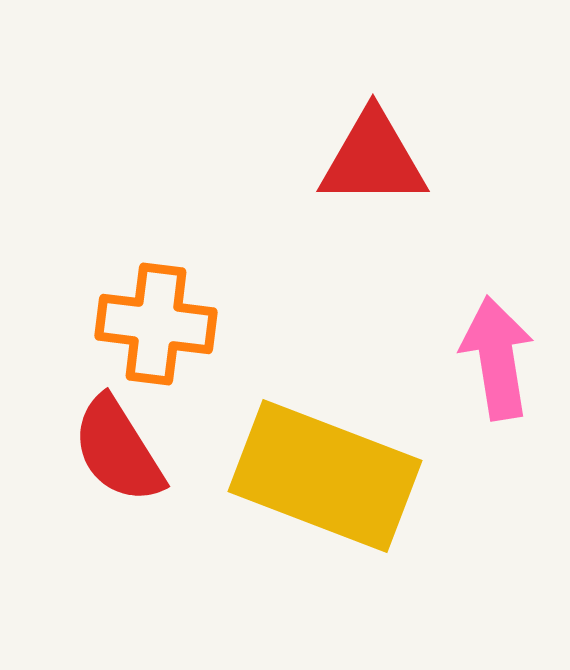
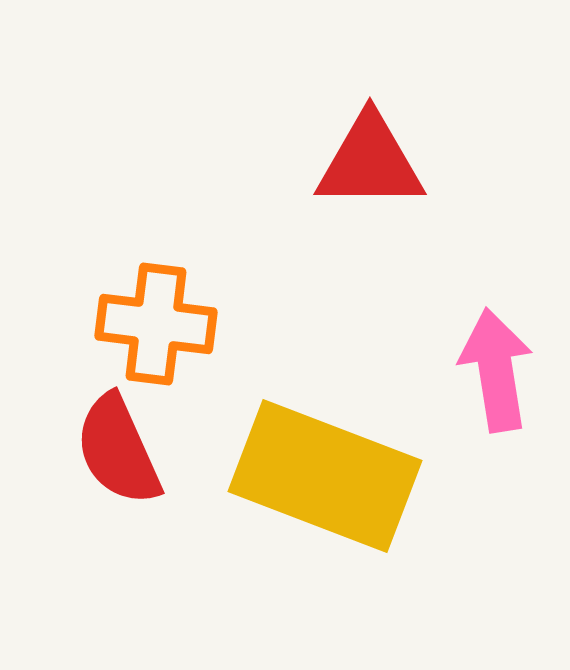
red triangle: moved 3 px left, 3 px down
pink arrow: moved 1 px left, 12 px down
red semicircle: rotated 8 degrees clockwise
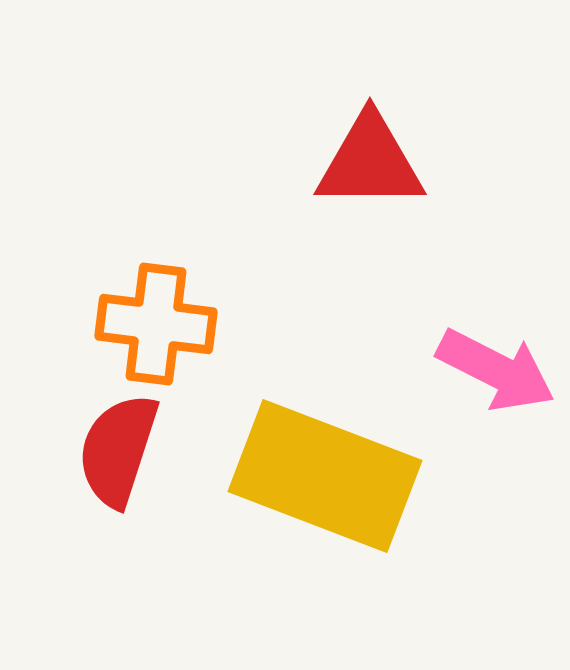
pink arrow: rotated 126 degrees clockwise
red semicircle: rotated 42 degrees clockwise
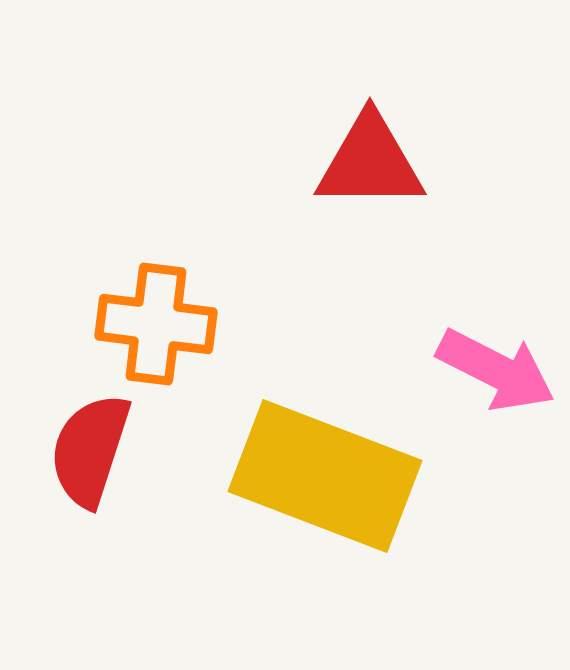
red semicircle: moved 28 px left
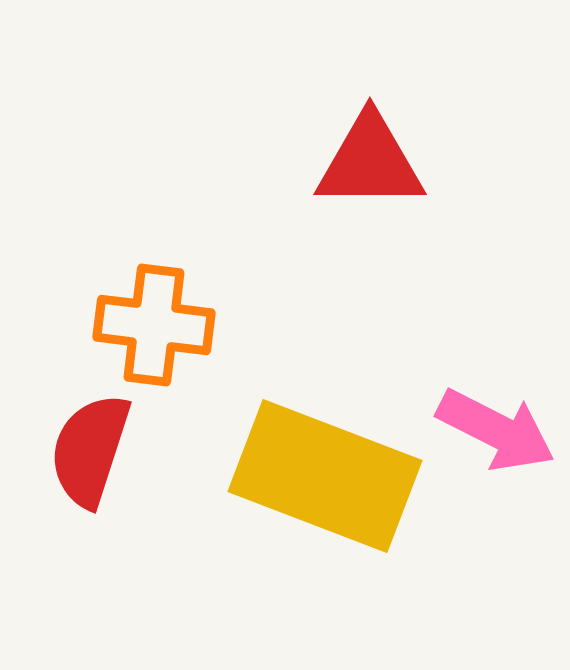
orange cross: moved 2 px left, 1 px down
pink arrow: moved 60 px down
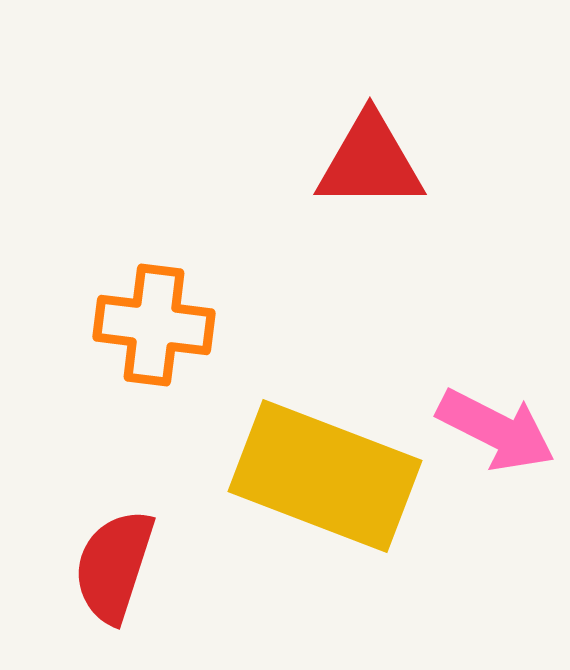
red semicircle: moved 24 px right, 116 px down
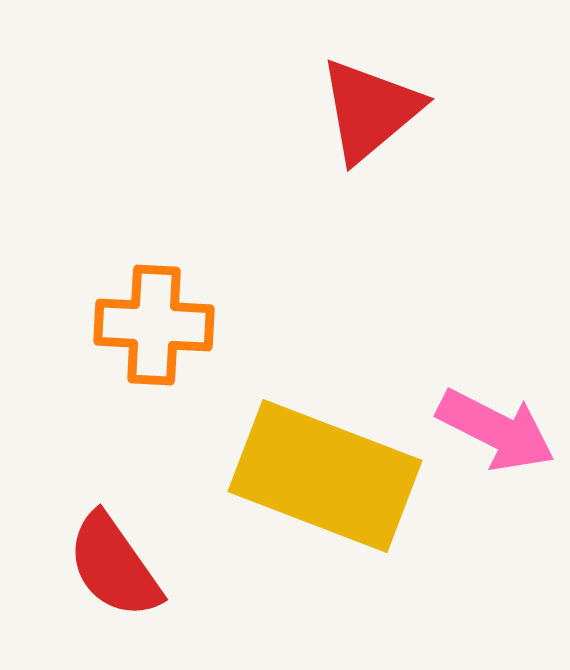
red triangle: moved 52 px up; rotated 40 degrees counterclockwise
orange cross: rotated 4 degrees counterclockwise
red semicircle: rotated 53 degrees counterclockwise
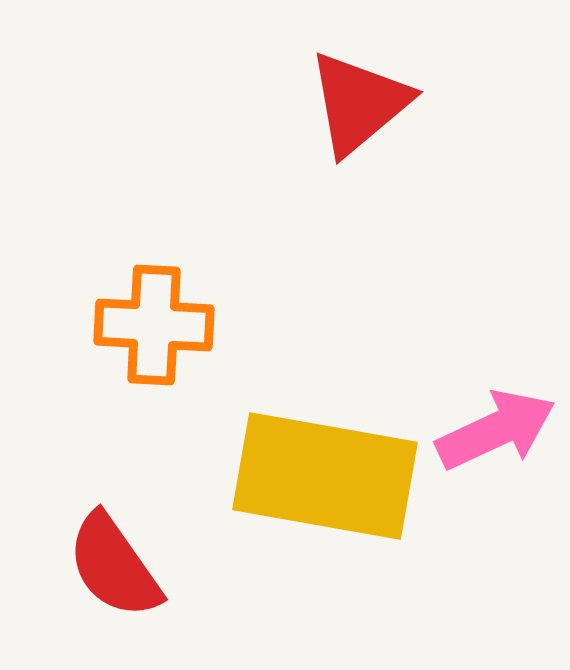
red triangle: moved 11 px left, 7 px up
pink arrow: rotated 52 degrees counterclockwise
yellow rectangle: rotated 11 degrees counterclockwise
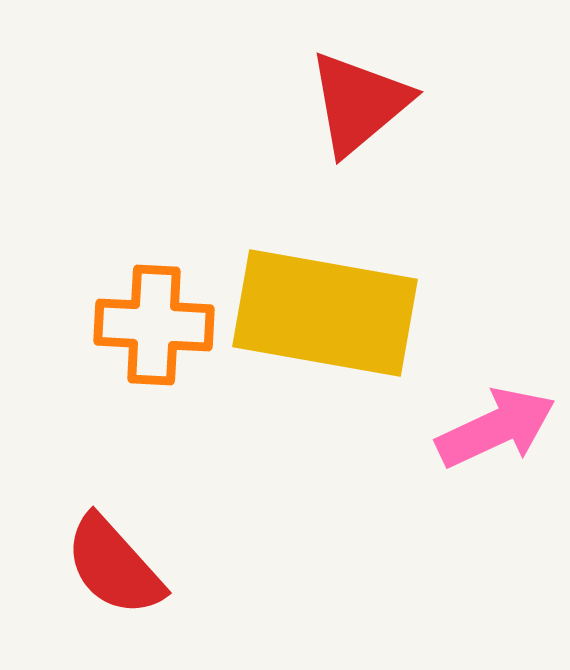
pink arrow: moved 2 px up
yellow rectangle: moved 163 px up
red semicircle: rotated 7 degrees counterclockwise
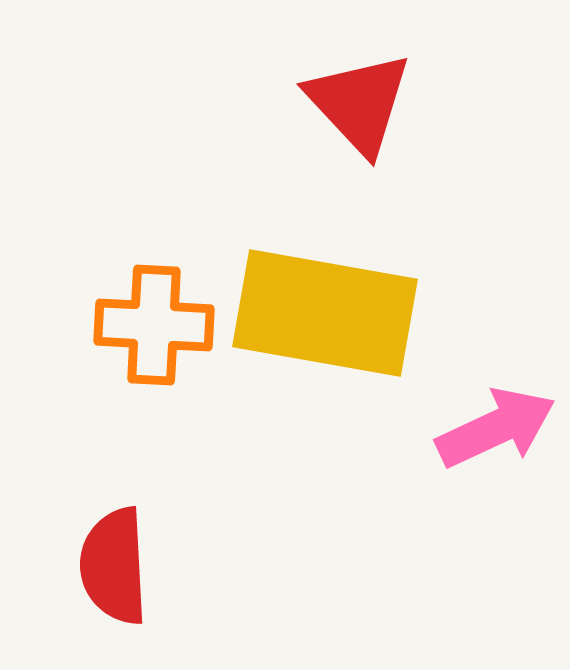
red triangle: rotated 33 degrees counterclockwise
red semicircle: rotated 39 degrees clockwise
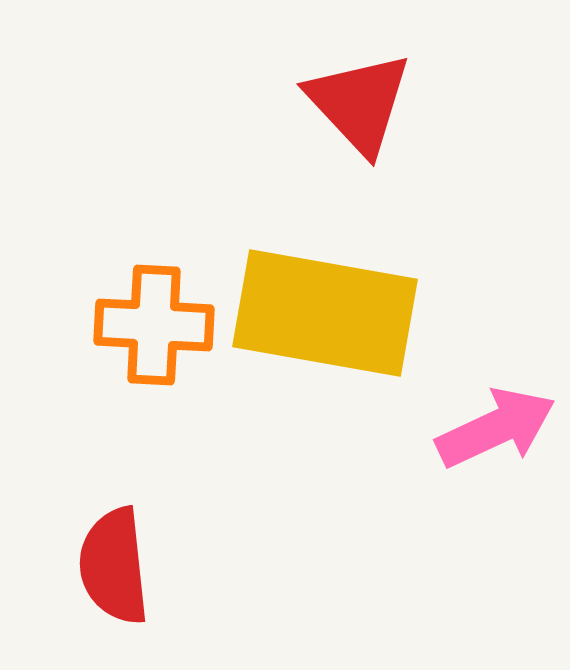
red semicircle: rotated 3 degrees counterclockwise
